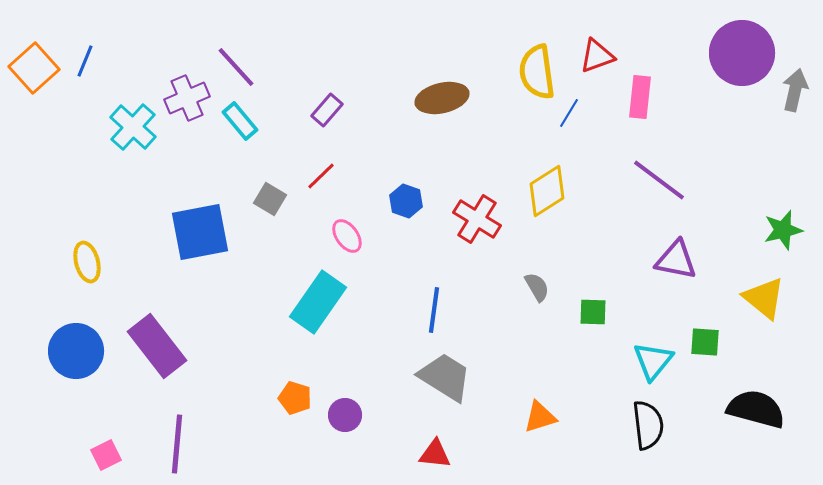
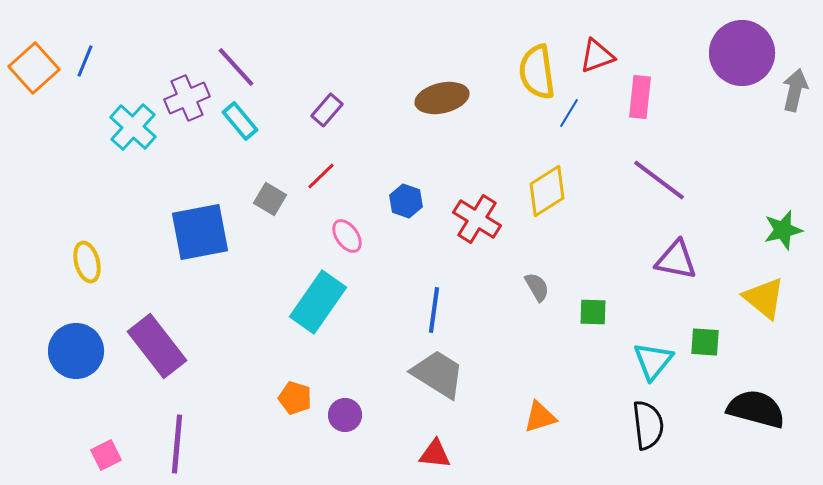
gray trapezoid at (445, 377): moved 7 px left, 3 px up
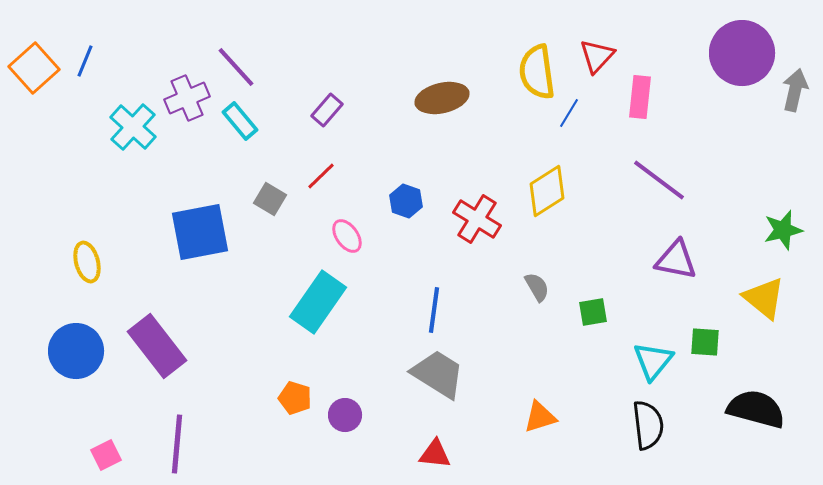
red triangle at (597, 56): rotated 27 degrees counterclockwise
green square at (593, 312): rotated 12 degrees counterclockwise
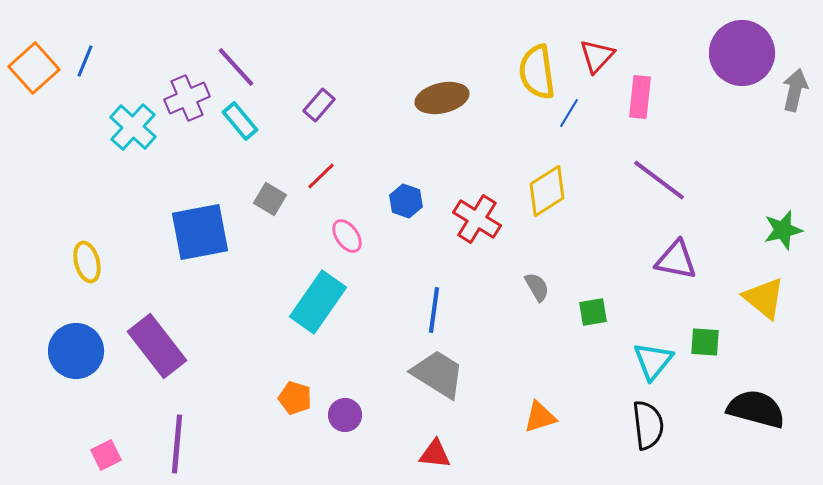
purple rectangle at (327, 110): moved 8 px left, 5 px up
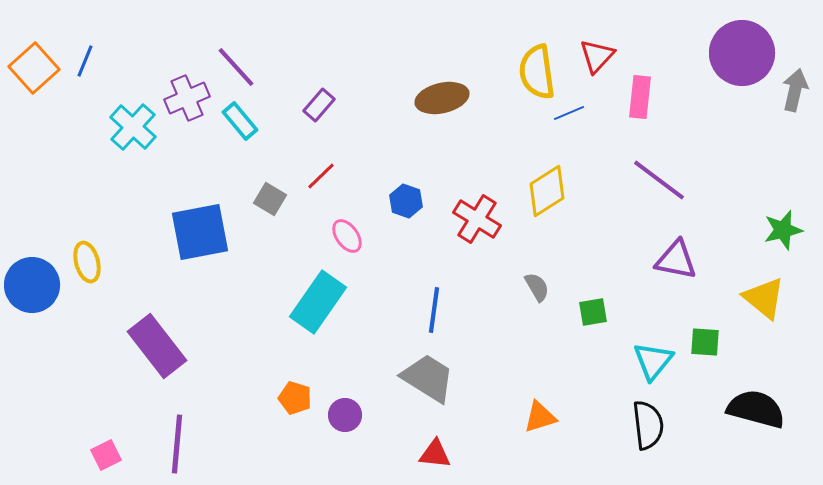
blue line at (569, 113): rotated 36 degrees clockwise
blue circle at (76, 351): moved 44 px left, 66 px up
gray trapezoid at (438, 374): moved 10 px left, 4 px down
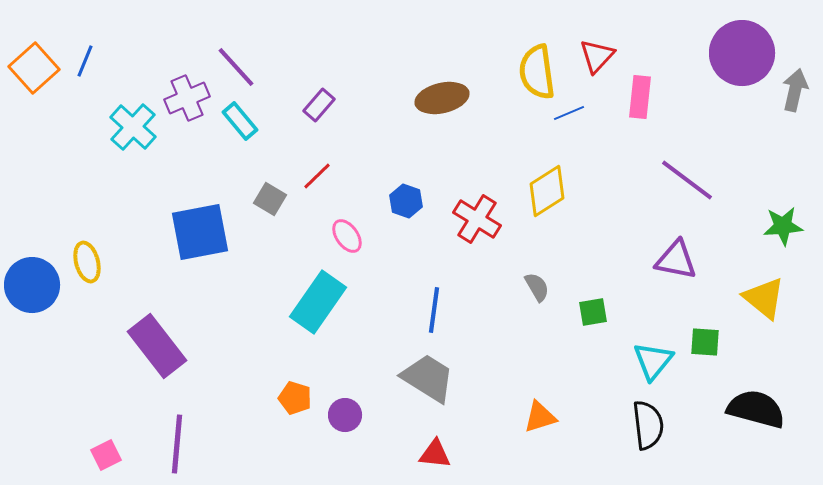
red line at (321, 176): moved 4 px left
purple line at (659, 180): moved 28 px right
green star at (783, 230): moved 4 px up; rotated 9 degrees clockwise
